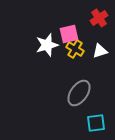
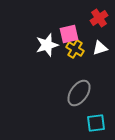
white triangle: moved 3 px up
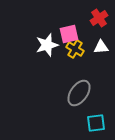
white triangle: moved 1 px right, 1 px up; rotated 14 degrees clockwise
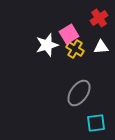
pink square: rotated 18 degrees counterclockwise
